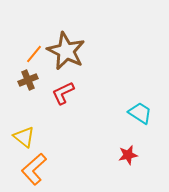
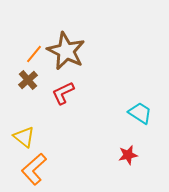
brown cross: rotated 18 degrees counterclockwise
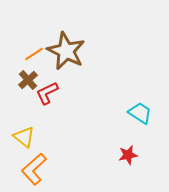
orange line: rotated 18 degrees clockwise
red L-shape: moved 16 px left
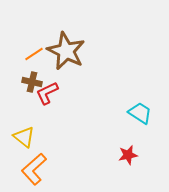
brown cross: moved 4 px right, 2 px down; rotated 36 degrees counterclockwise
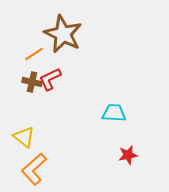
brown star: moved 3 px left, 17 px up
red L-shape: moved 3 px right, 14 px up
cyan trapezoid: moved 26 px left; rotated 30 degrees counterclockwise
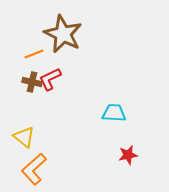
orange line: rotated 12 degrees clockwise
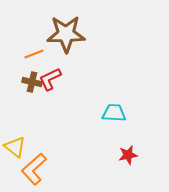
brown star: moved 3 px right; rotated 27 degrees counterclockwise
yellow triangle: moved 9 px left, 10 px down
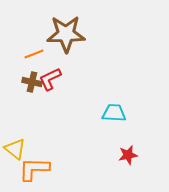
yellow triangle: moved 2 px down
orange L-shape: rotated 44 degrees clockwise
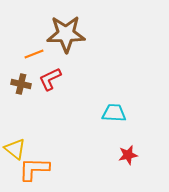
brown cross: moved 11 px left, 2 px down
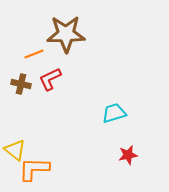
cyan trapezoid: rotated 20 degrees counterclockwise
yellow triangle: moved 1 px down
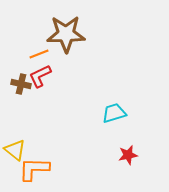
orange line: moved 5 px right
red L-shape: moved 10 px left, 3 px up
